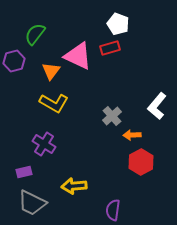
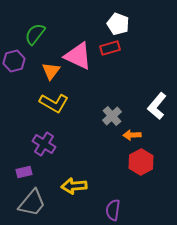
gray trapezoid: rotated 76 degrees counterclockwise
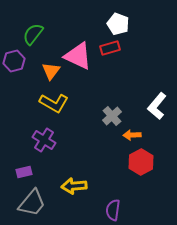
green semicircle: moved 2 px left
purple cross: moved 4 px up
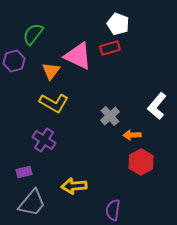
gray cross: moved 2 px left
